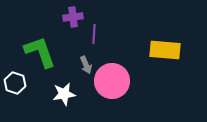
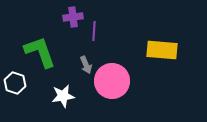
purple line: moved 3 px up
yellow rectangle: moved 3 px left
white star: moved 1 px left, 2 px down
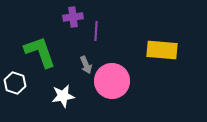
purple line: moved 2 px right
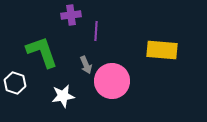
purple cross: moved 2 px left, 2 px up
green L-shape: moved 2 px right
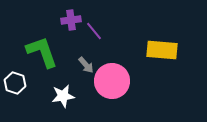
purple cross: moved 5 px down
purple line: moved 2 px left; rotated 42 degrees counterclockwise
gray arrow: rotated 18 degrees counterclockwise
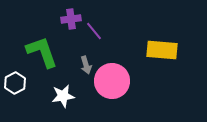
purple cross: moved 1 px up
gray arrow: rotated 24 degrees clockwise
white hexagon: rotated 15 degrees clockwise
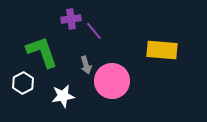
white hexagon: moved 8 px right
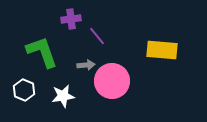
purple line: moved 3 px right, 5 px down
gray arrow: rotated 78 degrees counterclockwise
white hexagon: moved 1 px right, 7 px down; rotated 10 degrees counterclockwise
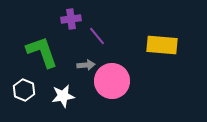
yellow rectangle: moved 5 px up
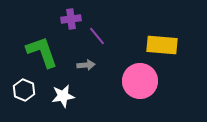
pink circle: moved 28 px right
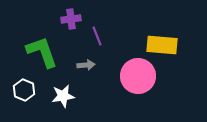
purple line: rotated 18 degrees clockwise
pink circle: moved 2 px left, 5 px up
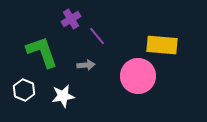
purple cross: rotated 24 degrees counterclockwise
purple line: rotated 18 degrees counterclockwise
